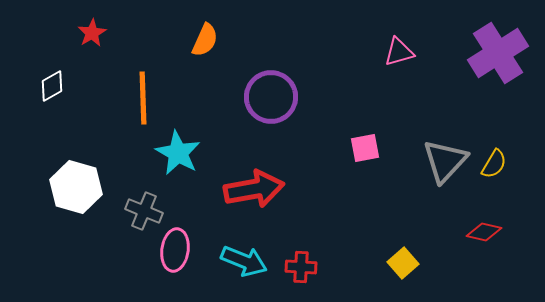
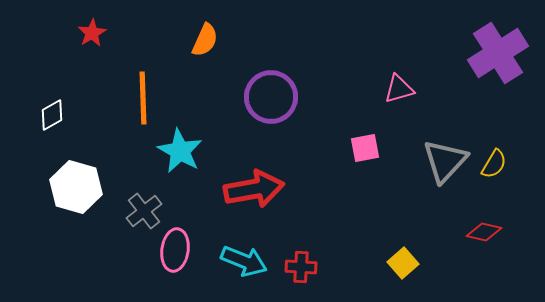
pink triangle: moved 37 px down
white diamond: moved 29 px down
cyan star: moved 2 px right, 2 px up
gray cross: rotated 30 degrees clockwise
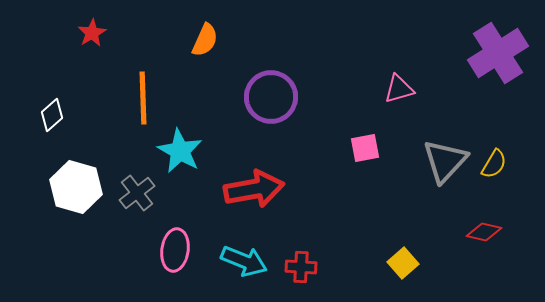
white diamond: rotated 12 degrees counterclockwise
gray cross: moved 7 px left, 18 px up
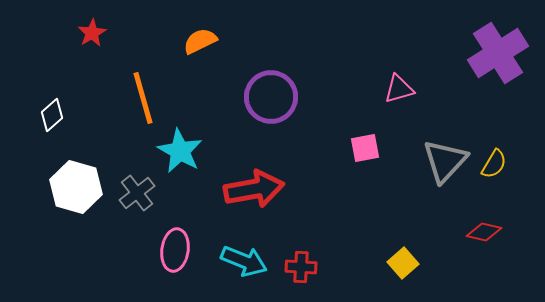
orange semicircle: moved 5 px left, 1 px down; rotated 140 degrees counterclockwise
orange line: rotated 14 degrees counterclockwise
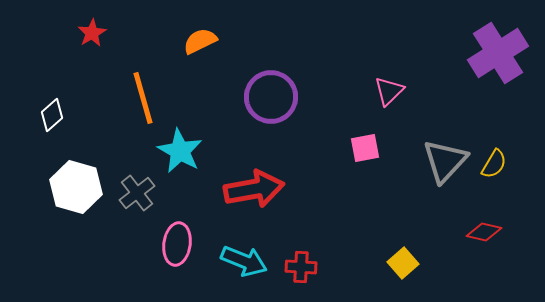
pink triangle: moved 10 px left, 2 px down; rotated 28 degrees counterclockwise
pink ellipse: moved 2 px right, 6 px up
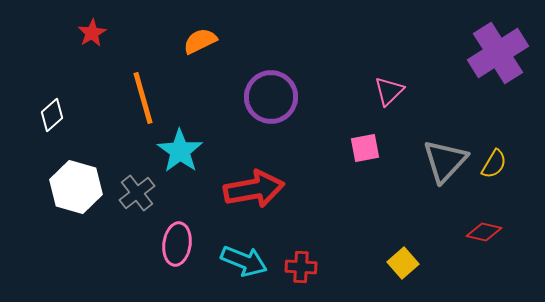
cyan star: rotated 6 degrees clockwise
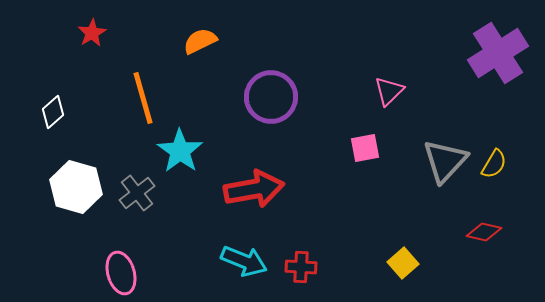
white diamond: moved 1 px right, 3 px up
pink ellipse: moved 56 px left, 29 px down; rotated 24 degrees counterclockwise
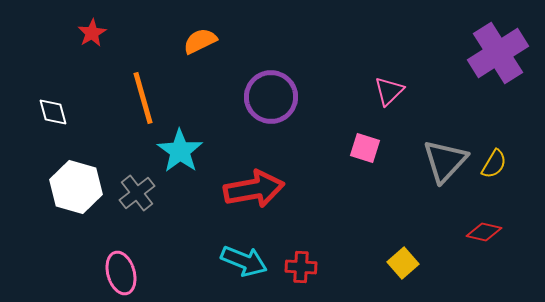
white diamond: rotated 64 degrees counterclockwise
pink square: rotated 28 degrees clockwise
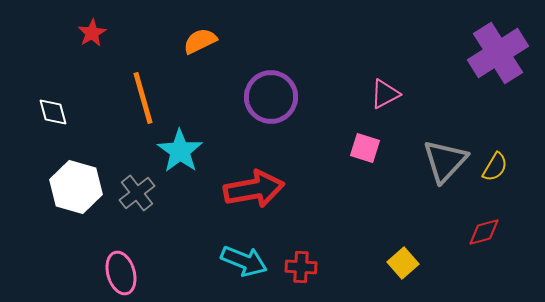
pink triangle: moved 4 px left, 3 px down; rotated 16 degrees clockwise
yellow semicircle: moved 1 px right, 3 px down
red diamond: rotated 28 degrees counterclockwise
